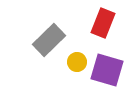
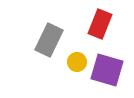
red rectangle: moved 3 px left, 1 px down
gray rectangle: rotated 20 degrees counterclockwise
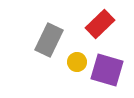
red rectangle: rotated 24 degrees clockwise
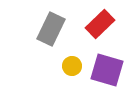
gray rectangle: moved 2 px right, 11 px up
yellow circle: moved 5 px left, 4 px down
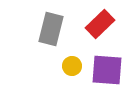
gray rectangle: rotated 12 degrees counterclockwise
purple square: rotated 12 degrees counterclockwise
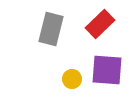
yellow circle: moved 13 px down
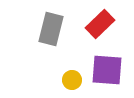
yellow circle: moved 1 px down
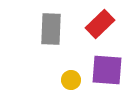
gray rectangle: rotated 12 degrees counterclockwise
yellow circle: moved 1 px left
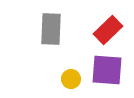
red rectangle: moved 8 px right, 6 px down
yellow circle: moved 1 px up
